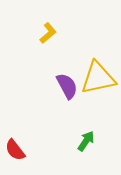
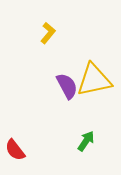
yellow L-shape: rotated 10 degrees counterclockwise
yellow triangle: moved 4 px left, 2 px down
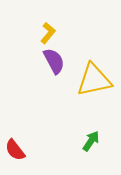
purple semicircle: moved 13 px left, 25 px up
green arrow: moved 5 px right
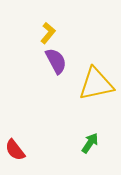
purple semicircle: moved 2 px right
yellow triangle: moved 2 px right, 4 px down
green arrow: moved 1 px left, 2 px down
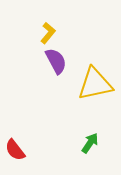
yellow triangle: moved 1 px left
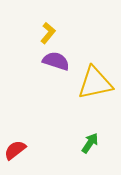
purple semicircle: rotated 44 degrees counterclockwise
yellow triangle: moved 1 px up
red semicircle: rotated 90 degrees clockwise
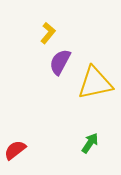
purple semicircle: moved 4 px right, 1 px down; rotated 80 degrees counterclockwise
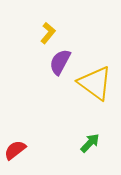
yellow triangle: rotated 48 degrees clockwise
green arrow: rotated 10 degrees clockwise
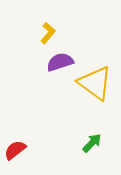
purple semicircle: rotated 44 degrees clockwise
green arrow: moved 2 px right
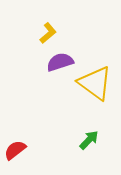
yellow L-shape: rotated 10 degrees clockwise
green arrow: moved 3 px left, 3 px up
